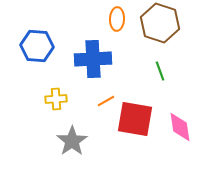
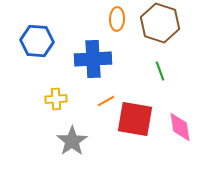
blue hexagon: moved 5 px up
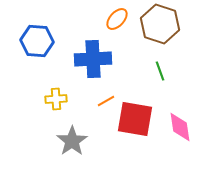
orange ellipse: rotated 40 degrees clockwise
brown hexagon: moved 1 px down
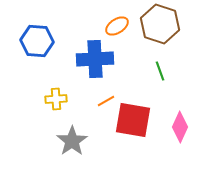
orange ellipse: moved 7 px down; rotated 15 degrees clockwise
blue cross: moved 2 px right
red square: moved 2 px left, 1 px down
pink diamond: rotated 32 degrees clockwise
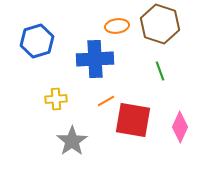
orange ellipse: rotated 25 degrees clockwise
blue hexagon: rotated 20 degrees counterclockwise
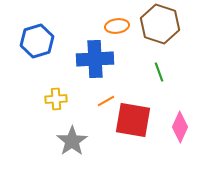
green line: moved 1 px left, 1 px down
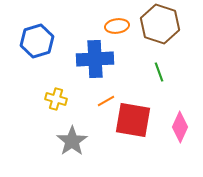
yellow cross: rotated 20 degrees clockwise
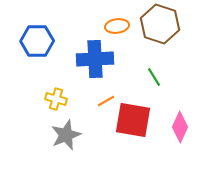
blue hexagon: rotated 16 degrees clockwise
green line: moved 5 px left, 5 px down; rotated 12 degrees counterclockwise
gray star: moved 6 px left, 6 px up; rotated 12 degrees clockwise
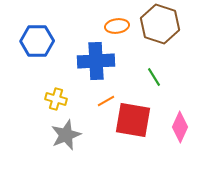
blue cross: moved 1 px right, 2 px down
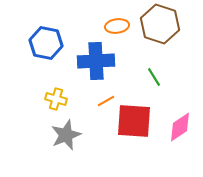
blue hexagon: moved 9 px right, 2 px down; rotated 12 degrees clockwise
red square: moved 1 px right, 1 px down; rotated 6 degrees counterclockwise
pink diamond: rotated 32 degrees clockwise
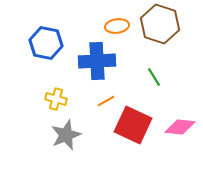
blue cross: moved 1 px right
red square: moved 1 px left, 4 px down; rotated 21 degrees clockwise
pink diamond: rotated 40 degrees clockwise
